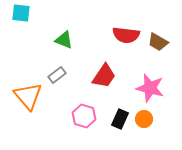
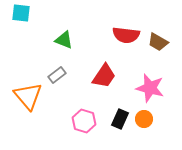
pink hexagon: moved 5 px down
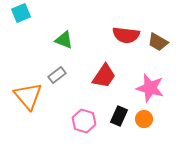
cyan square: rotated 30 degrees counterclockwise
black rectangle: moved 1 px left, 3 px up
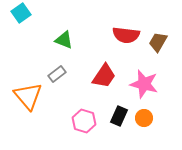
cyan square: rotated 12 degrees counterclockwise
brown trapezoid: rotated 90 degrees clockwise
gray rectangle: moved 1 px up
pink star: moved 6 px left, 4 px up
orange circle: moved 1 px up
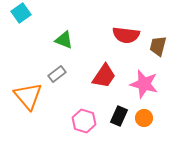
brown trapezoid: moved 4 px down; rotated 15 degrees counterclockwise
